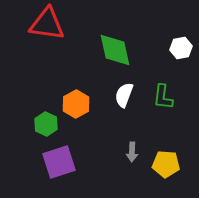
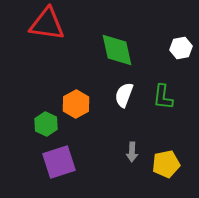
green diamond: moved 2 px right
yellow pentagon: rotated 16 degrees counterclockwise
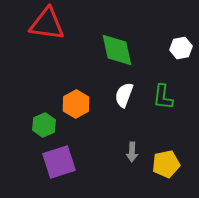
green hexagon: moved 2 px left, 1 px down; rotated 10 degrees clockwise
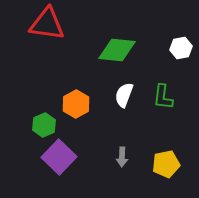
green diamond: rotated 72 degrees counterclockwise
gray arrow: moved 10 px left, 5 px down
purple square: moved 5 px up; rotated 28 degrees counterclockwise
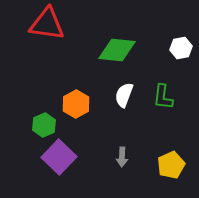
yellow pentagon: moved 5 px right, 1 px down; rotated 12 degrees counterclockwise
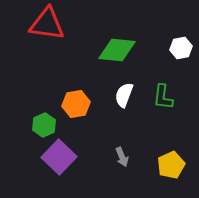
orange hexagon: rotated 20 degrees clockwise
gray arrow: rotated 24 degrees counterclockwise
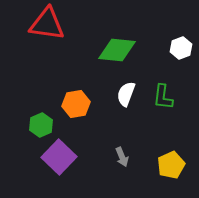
white hexagon: rotated 10 degrees counterclockwise
white semicircle: moved 2 px right, 1 px up
green hexagon: moved 3 px left
